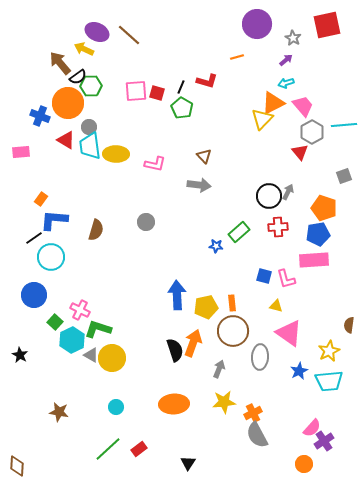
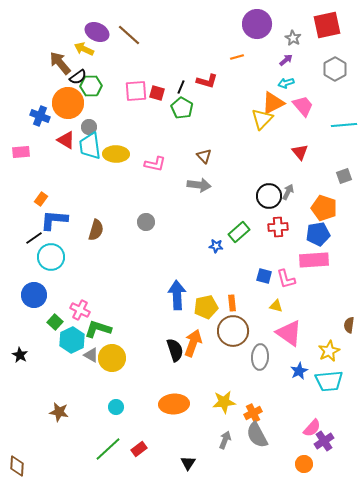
gray hexagon at (312, 132): moved 23 px right, 63 px up
gray arrow at (219, 369): moved 6 px right, 71 px down
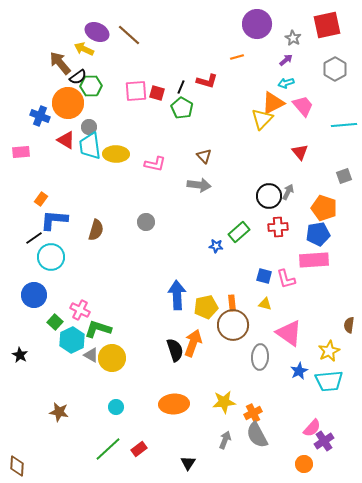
yellow triangle at (276, 306): moved 11 px left, 2 px up
brown circle at (233, 331): moved 6 px up
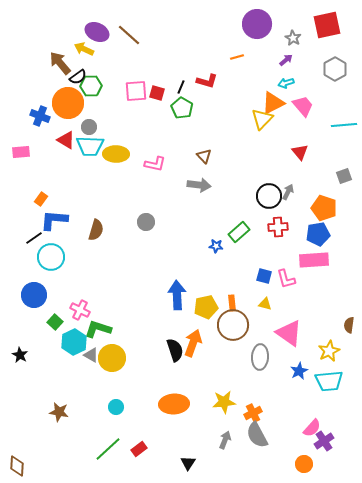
cyan trapezoid at (90, 146): rotated 80 degrees counterclockwise
cyan hexagon at (72, 340): moved 2 px right, 2 px down
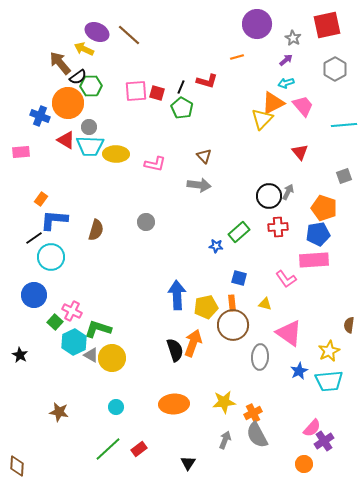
blue square at (264, 276): moved 25 px left, 2 px down
pink L-shape at (286, 279): rotated 20 degrees counterclockwise
pink cross at (80, 310): moved 8 px left, 1 px down
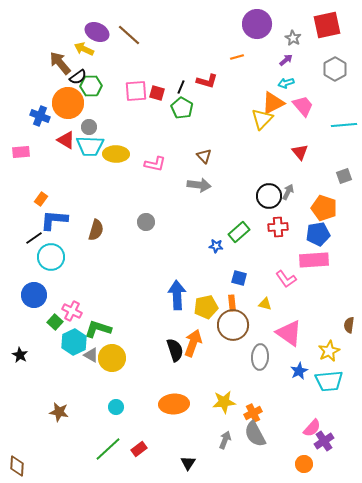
gray semicircle at (257, 435): moved 2 px left, 1 px up
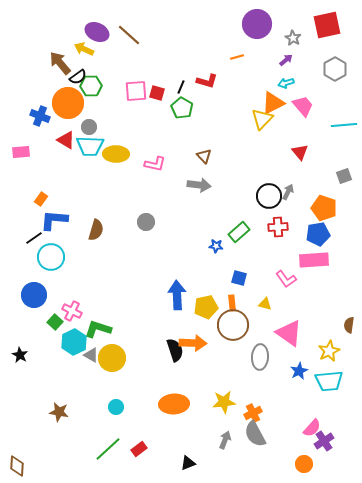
orange arrow at (193, 343): rotated 72 degrees clockwise
black triangle at (188, 463): rotated 35 degrees clockwise
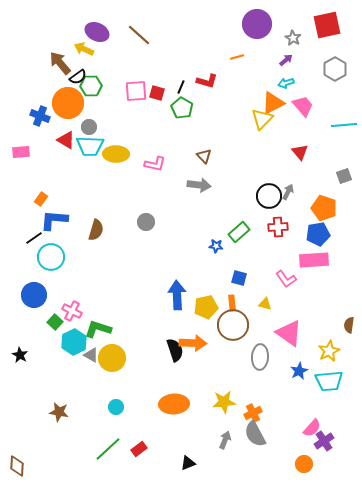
brown line at (129, 35): moved 10 px right
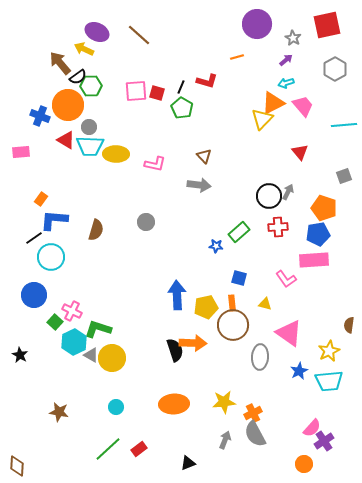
orange circle at (68, 103): moved 2 px down
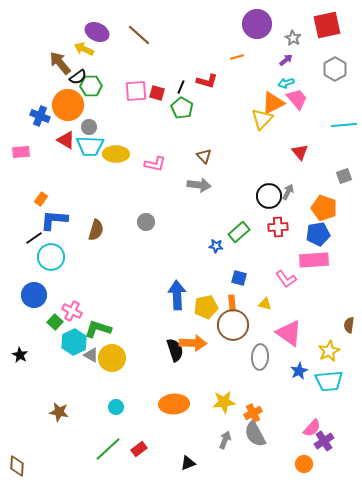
pink trapezoid at (303, 106): moved 6 px left, 7 px up
